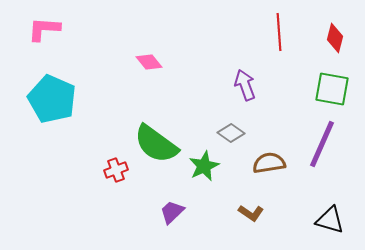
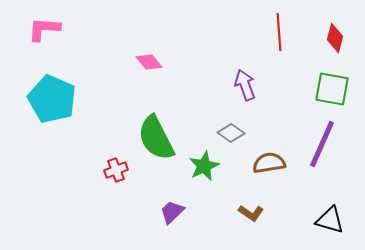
green semicircle: moved 6 px up; rotated 27 degrees clockwise
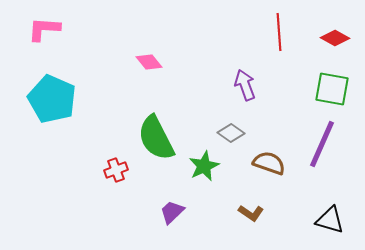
red diamond: rotated 76 degrees counterclockwise
brown semicircle: rotated 28 degrees clockwise
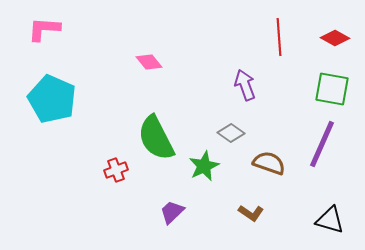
red line: moved 5 px down
